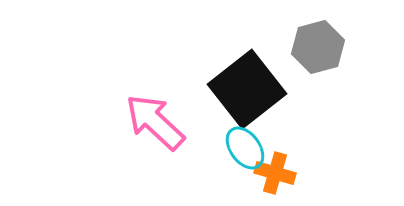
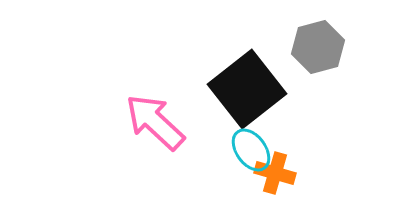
cyan ellipse: moved 6 px right, 2 px down
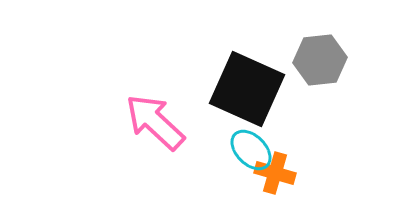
gray hexagon: moved 2 px right, 13 px down; rotated 9 degrees clockwise
black square: rotated 28 degrees counterclockwise
cyan ellipse: rotated 9 degrees counterclockwise
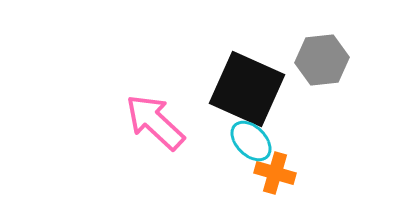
gray hexagon: moved 2 px right
cyan ellipse: moved 9 px up
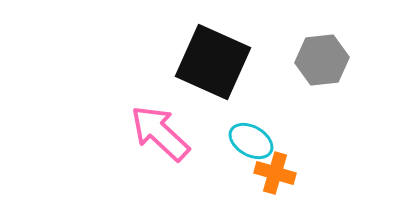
black square: moved 34 px left, 27 px up
pink arrow: moved 5 px right, 11 px down
cyan ellipse: rotated 15 degrees counterclockwise
